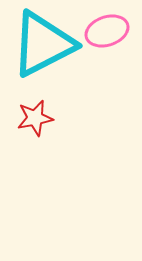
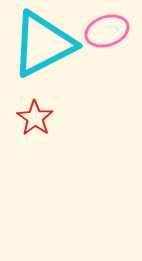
red star: rotated 27 degrees counterclockwise
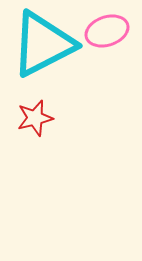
red star: rotated 24 degrees clockwise
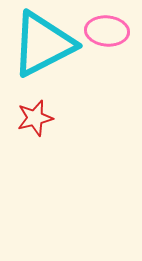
pink ellipse: rotated 24 degrees clockwise
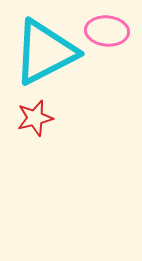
cyan triangle: moved 2 px right, 8 px down
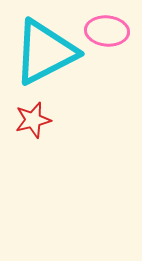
red star: moved 2 px left, 2 px down
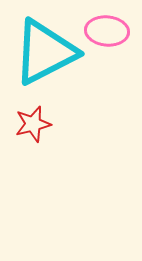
red star: moved 4 px down
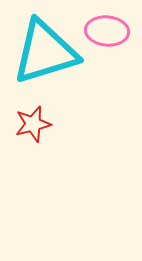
cyan triangle: rotated 10 degrees clockwise
